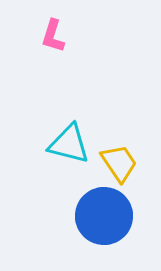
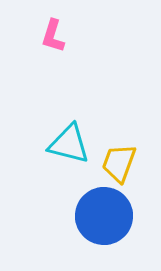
yellow trapezoid: rotated 126 degrees counterclockwise
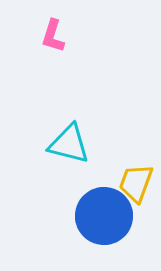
yellow trapezoid: moved 17 px right, 20 px down
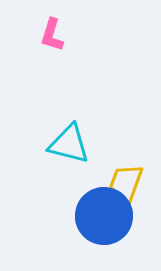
pink L-shape: moved 1 px left, 1 px up
yellow trapezoid: moved 10 px left
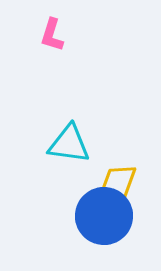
cyan triangle: rotated 6 degrees counterclockwise
yellow trapezoid: moved 7 px left
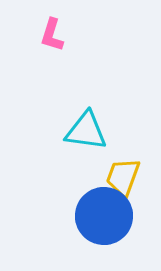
cyan triangle: moved 17 px right, 13 px up
yellow trapezoid: moved 4 px right, 6 px up
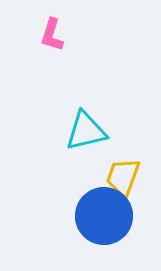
cyan triangle: rotated 21 degrees counterclockwise
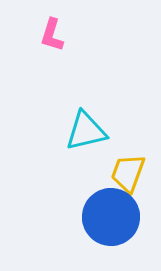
yellow trapezoid: moved 5 px right, 4 px up
blue circle: moved 7 px right, 1 px down
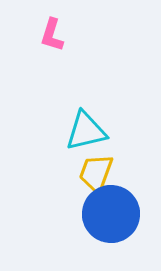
yellow trapezoid: moved 32 px left
blue circle: moved 3 px up
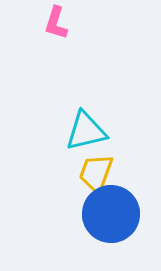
pink L-shape: moved 4 px right, 12 px up
